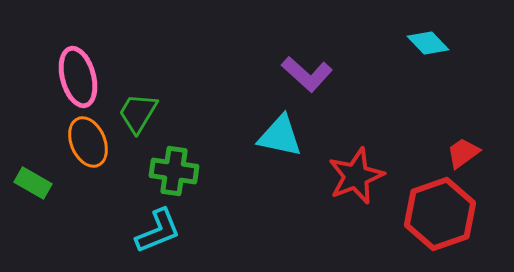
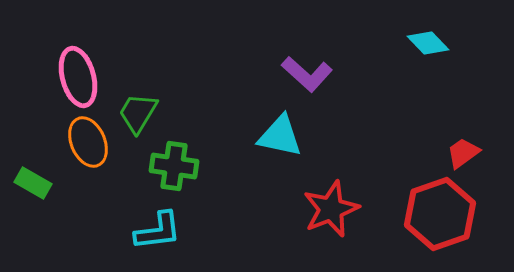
green cross: moved 5 px up
red star: moved 25 px left, 33 px down
cyan L-shape: rotated 15 degrees clockwise
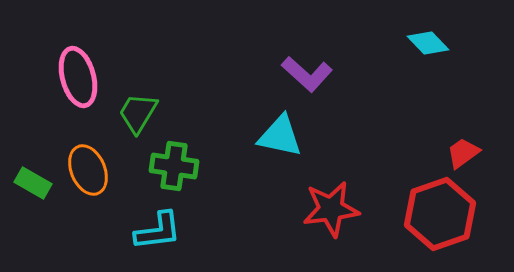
orange ellipse: moved 28 px down
red star: rotated 14 degrees clockwise
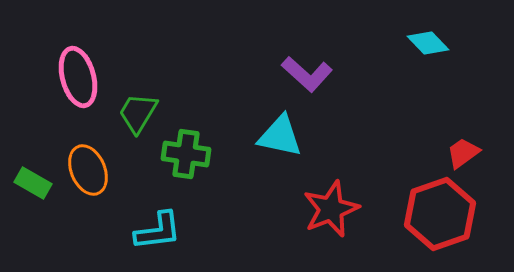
green cross: moved 12 px right, 12 px up
red star: rotated 14 degrees counterclockwise
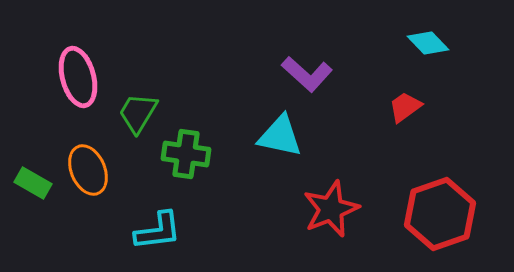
red trapezoid: moved 58 px left, 46 px up
